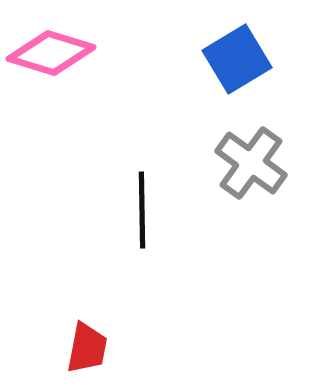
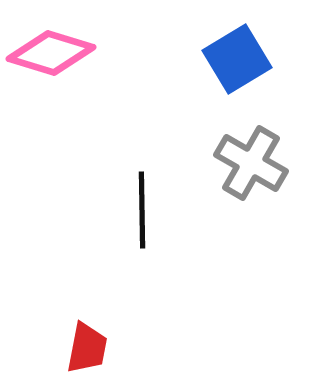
gray cross: rotated 6 degrees counterclockwise
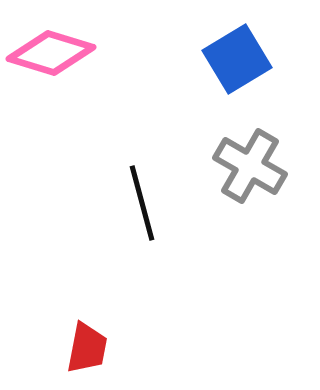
gray cross: moved 1 px left, 3 px down
black line: moved 7 px up; rotated 14 degrees counterclockwise
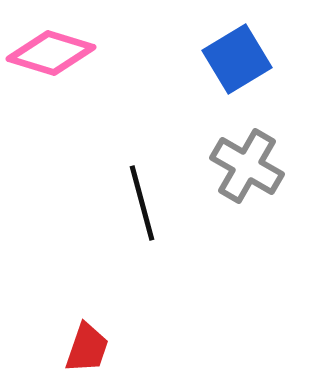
gray cross: moved 3 px left
red trapezoid: rotated 8 degrees clockwise
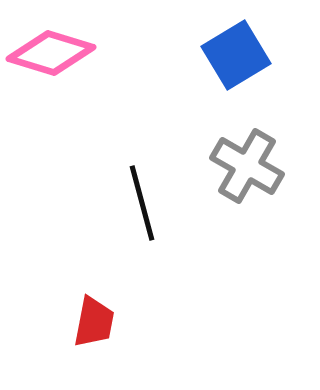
blue square: moved 1 px left, 4 px up
red trapezoid: moved 7 px right, 26 px up; rotated 8 degrees counterclockwise
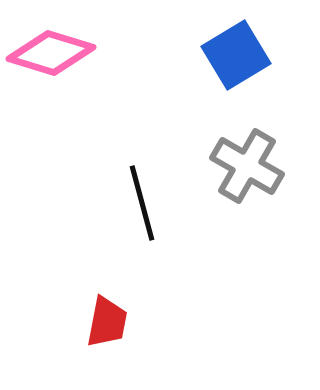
red trapezoid: moved 13 px right
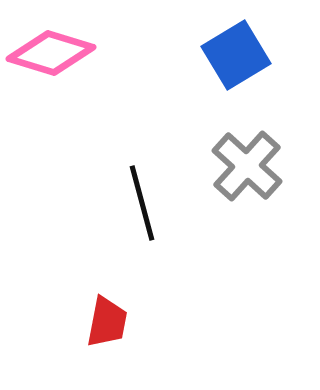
gray cross: rotated 12 degrees clockwise
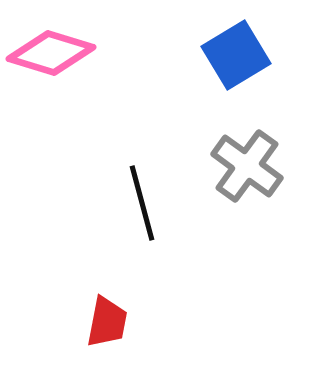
gray cross: rotated 6 degrees counterclockwise
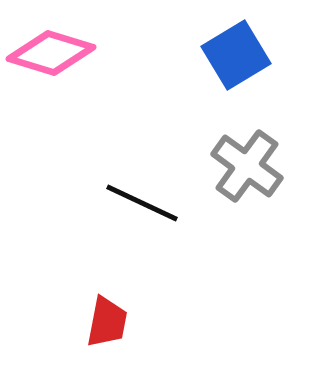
black line: rotated 50 degrees counterclockwise
